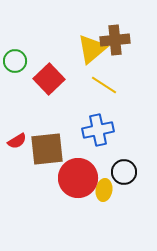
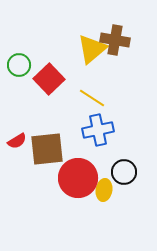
brown cross: rotated 16 degrees clockwise
green circle: moved 4 px right, 4 px down
yellow line: moved 12 px left, 13 px down
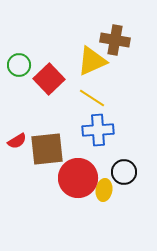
yellow triangle: moved 12 px down; rotated 16 degrees clockwise
blue cross: rotated 8 degrees clockwise
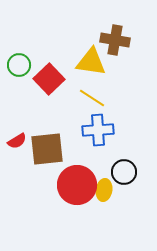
yellow triangle: moved 1 px left, 1 px down; rotated 32 degrees clockwise
red circle: moved 1 px left, 7 px down
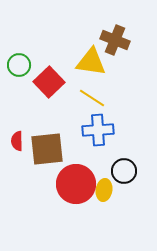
brown cross: rotated 12 degrees clockwise
red square: moved 3 px down
red semicircle: rotated 120 degrees clockwise
black circle: moved 1 px up
red circle: moved 1 px left, 1 px up
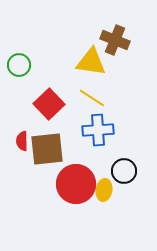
red square: moved 22 px down
red semicircle: moved 5 px right
